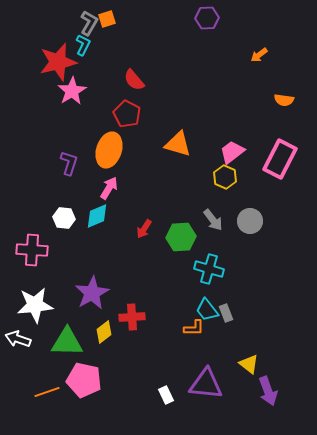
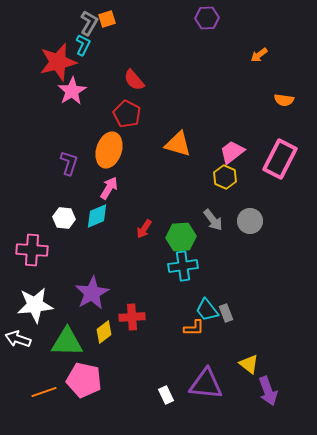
cyan cross: moved 26 px left, 3 px up; rotated 24 degrees counterclockwise
orange line: moved 3 px left
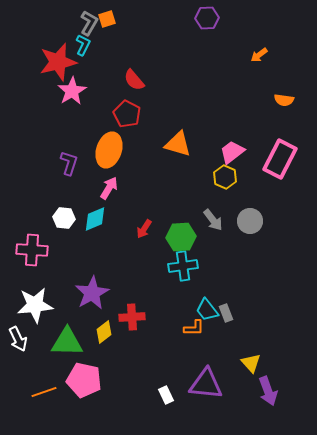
cyan diamond: moved 2 px left, 3 px down
white arrow: rotated 135 degrees counterclockwise
yellow triangle: moved 2 px right, 1 px up; rotated 10 degrees clockwise
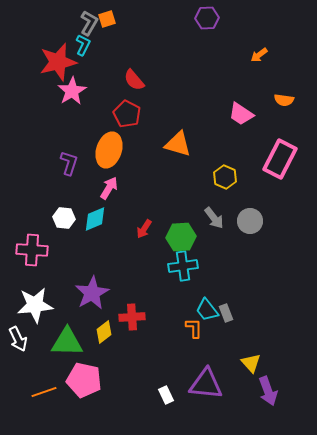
pink trapezoid: moved 9 px right, 38 px up; rotated 108 degrees counterclockwise
gray arrow: moved 1 px right, 2 px up
orange L-shape: rotated 90 degrees counterclockwise
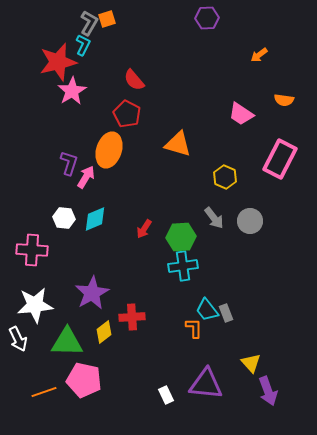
pink arrow: moved 23 px left, 11 px up
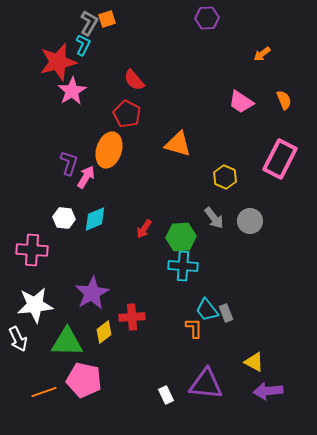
orange arrow: moved 3 px right, 1 px up
orange semicircle: rotated 120 degrees counterclockwise
pink trapezoid: moved 12 px up
cyan cross: rotated 12 degrees clockwise
yellow triangle: moved 3 px right, 1 px up; rotated 20 degrees counterclockwise
purple arrow: rotated 104 degrees clockwise
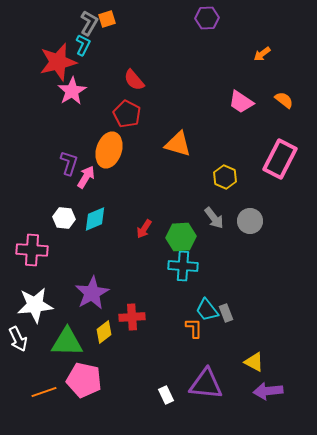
orange semicircle: rotated 30 degrees counterclockwise
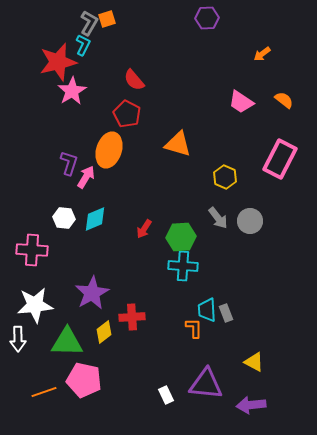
gray arrow: moved 4 px right
cyan trapezoid: rotated 35 degrees clockwise
white arrow: rotated 25 degrees clockwise
purple arrow: moved 17 px left, 14 px down
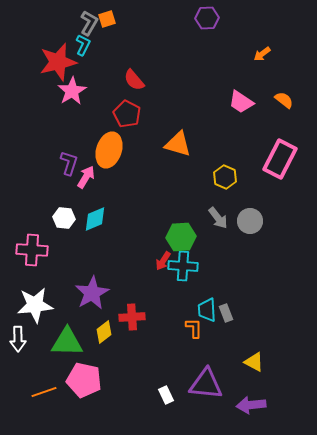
red arrow: moved 19 px right, 32 px down
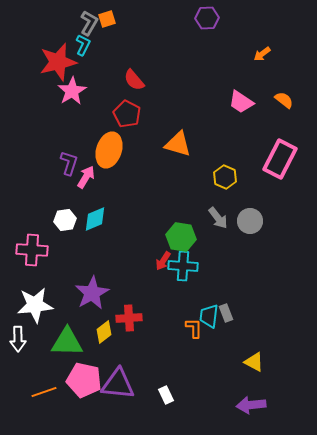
white hexagon: moved 1 px right, 2 px down; rotated 15 degrees counterclockwise
green hexagon: rotated 12 degrees clockwise
cyan trapezoid: moved 2 px right, 6 px down; rotated 10 degrees clockwise
red cross: moved 3 px left, 1 px down
purple triangle: moved 88 px left
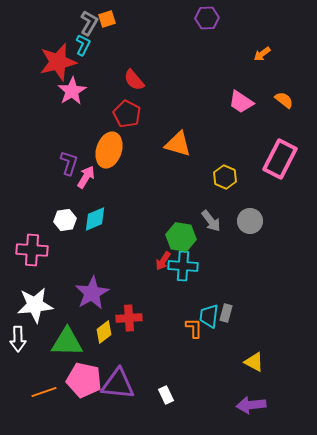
gray arrow: moved 7 px left, 3 px down
gray rectangle: rotated 36 degrees clockwise
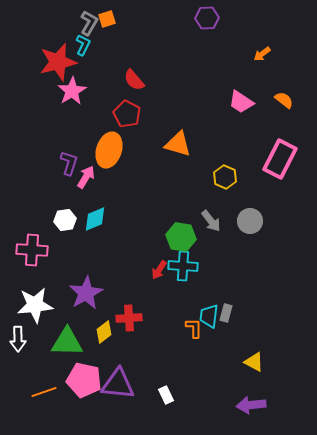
red arrow: moved 4 px left, 9 px down
purple star: moved 6 px left
